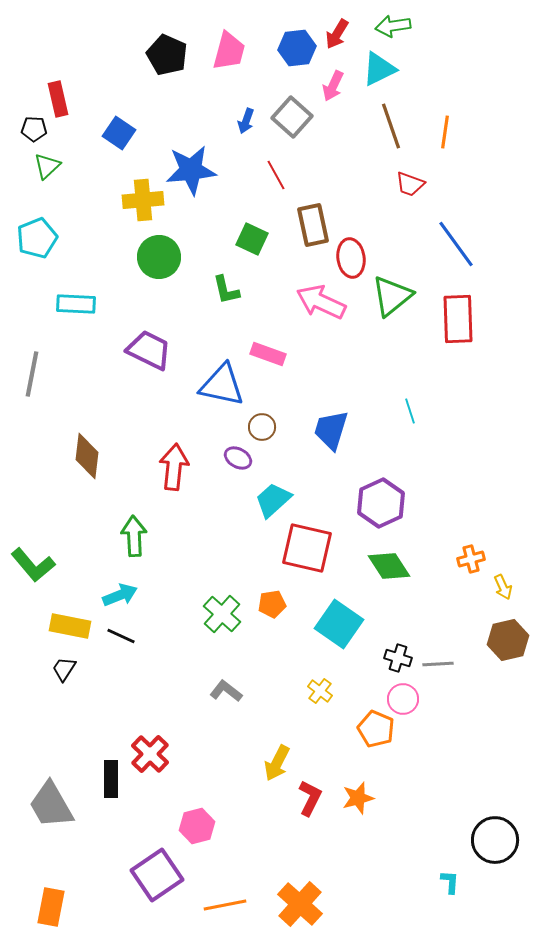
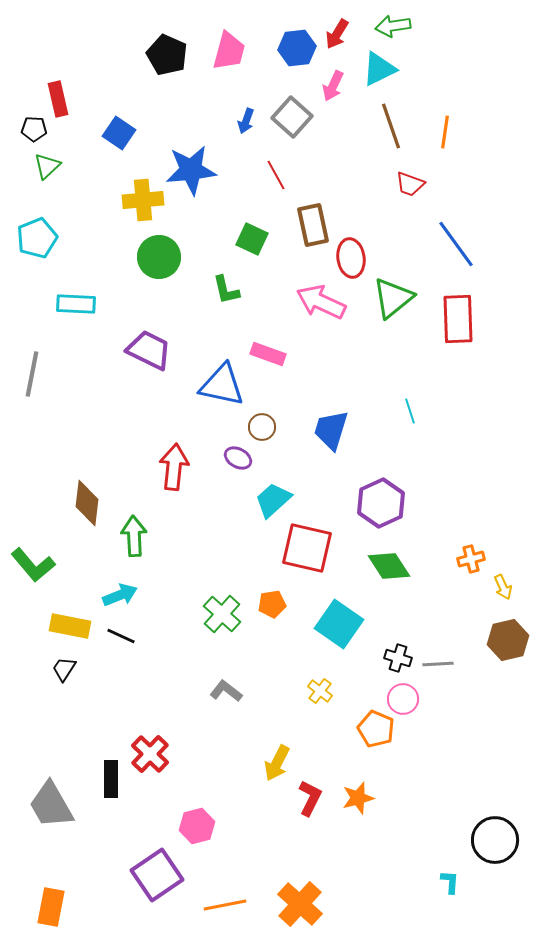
green triangle at (392, 296): moved 1 px right, 2 px down
brown diamond at (87, 456): moved 47 px down
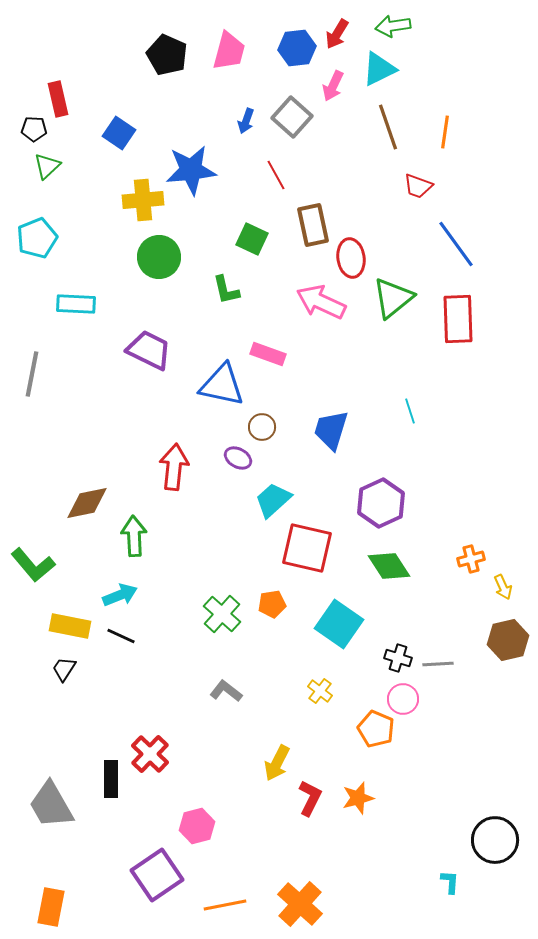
brown line at (391, 126): moved 3 px left, 1 px down
red trapezoid at (410, 184): moved 8 px right, 2 px down
brown diamond at (87, 503): rotated 72 degrees clockwise
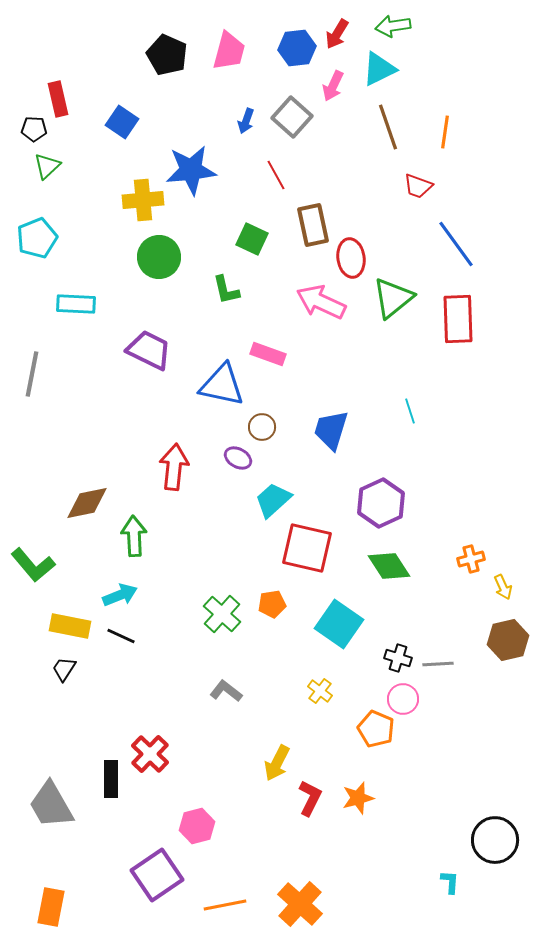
blue square at (119, 133): moved 3 px right, 11 px up
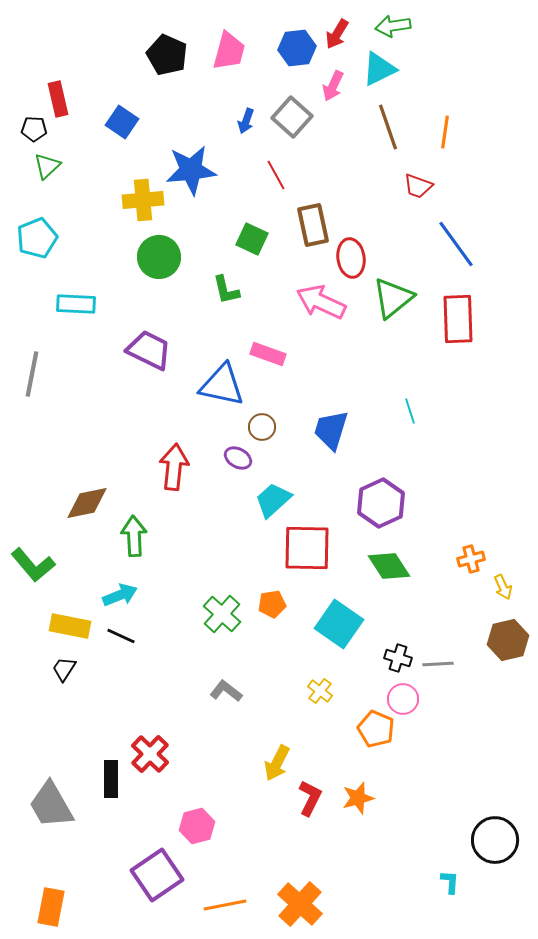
red square at (307, 548): rotated 12 degrees counterclockwise
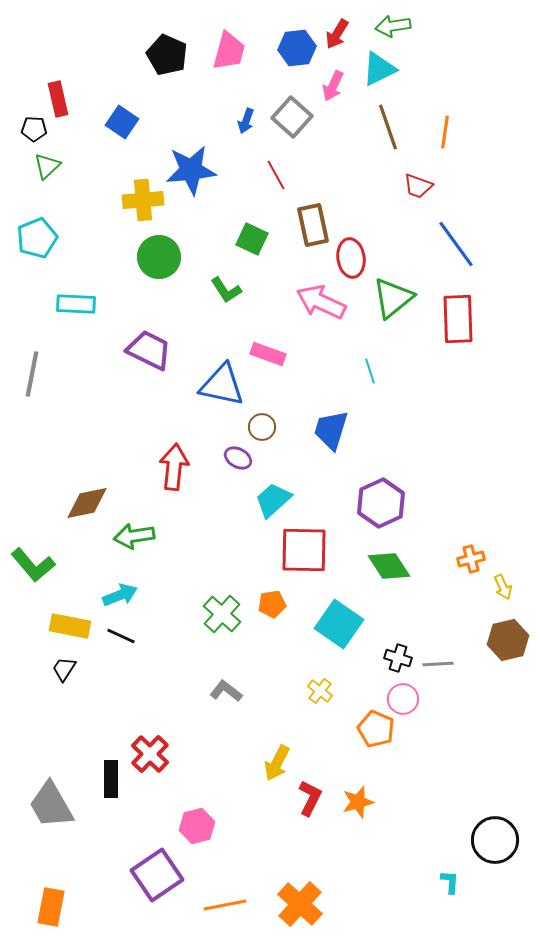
green L-shape at (226, 290): rotated 20 degrees counterclockwise
cyan line at (410, 411): moved 40 px left, 40 px up
green arrow at (134, 536): rotated 96 degrees counterclockwise
red square at (307, 548): moved 3 px left, 2 px down
orange star at (358, 798): moved 4 px down
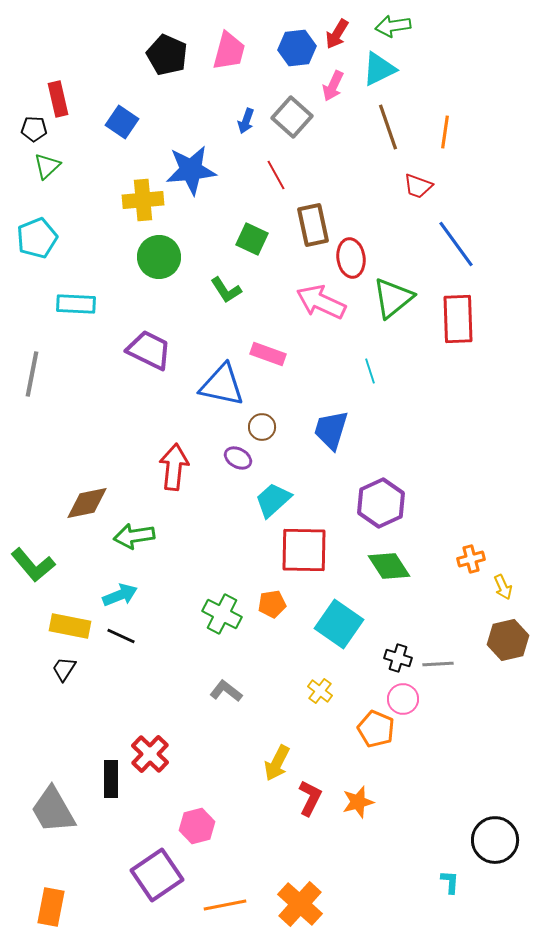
green cross at (222, 614): rotated 15 degrees counterclockwise
gray trapezoid at (51, 805): moved 2 px right, 5 px down
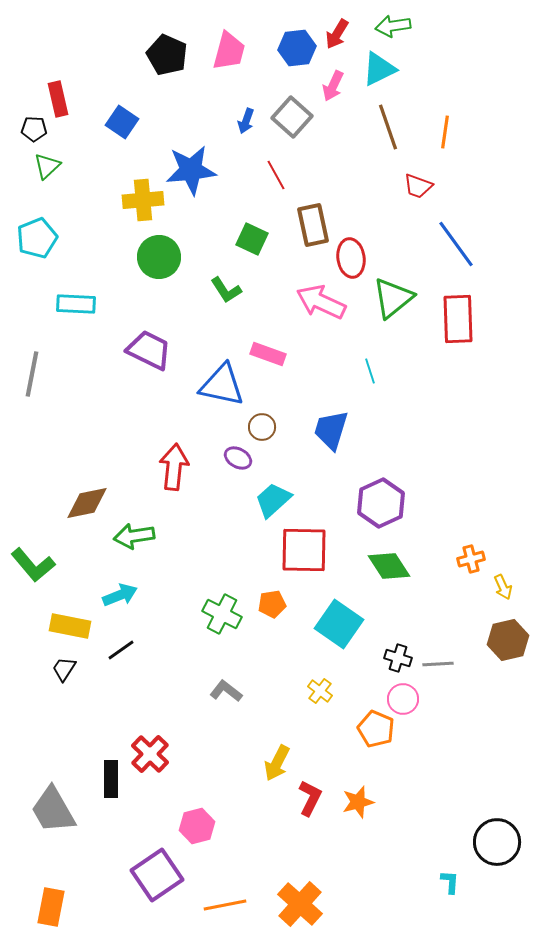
black line at (121, 636): moved 14 px down; rotated 60 degrees counterclockwise
black circle at (495, 840): moved 2 px right, 2 px down
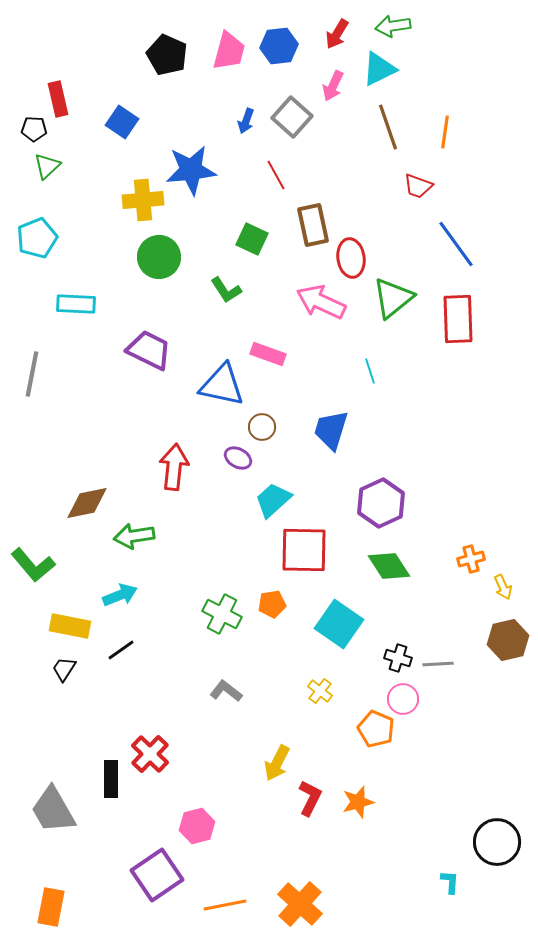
blue hexagon at (297, 48): moved 18 px left, 2 px up
